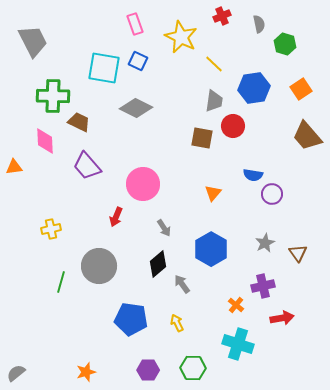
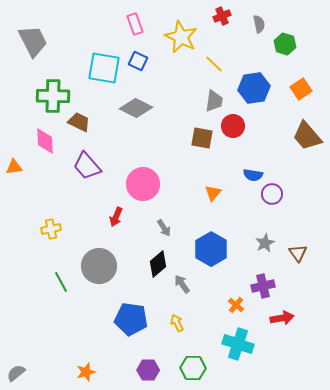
green line at (61, 282): rotated 45 degrees counterclockwise
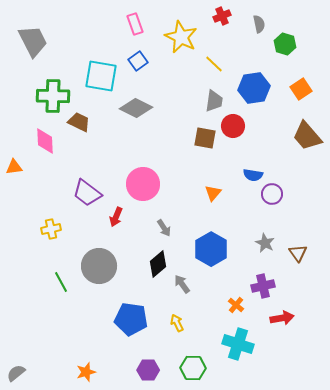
blue square at (138, 61): rotated 30 degrees clockwise
cyan square at (104, 68): moved 3 px left, 8 px down
brown square at (202, 138): moved 3 px right
purple trapezoid at (87, 166): moved 27 px down; rotated 12 degrees counterclockwise
gray star at (265, 243): rotated 18 degrees counterclockwise
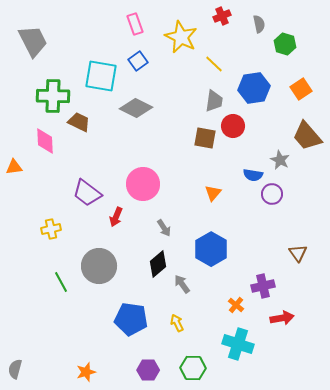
gray star at (265, 243): moved 15 px right, 83 px up
gray semicircle at (16, 373): moved 1 px left, 4 px up; rotated 36 degrees counterclockwise
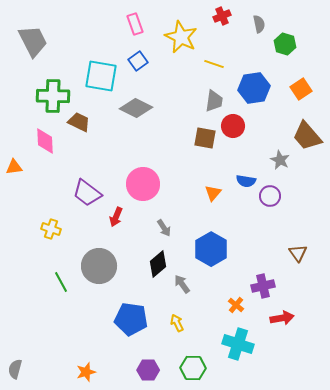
yellow line at (214, 64): rotated 24 degrees counterclockwise
blue semicircle at (253, 175): moved 7 px left, 6 px down
purple circle at (272, 194): moved 2 px left, 2 px down
yellow cross at (51, 229): rotated 30 degrees clockwise
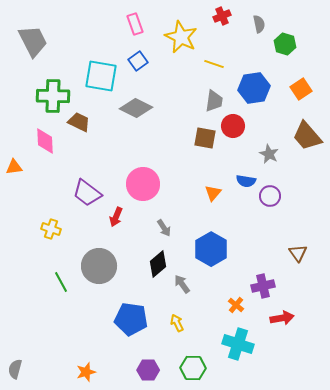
gray star at (280, 160): moved 11 px left, 6 px up
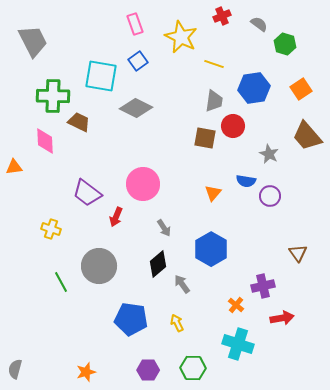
gray semicircle at (259, 24): rotated 42 degrees counterclockwise
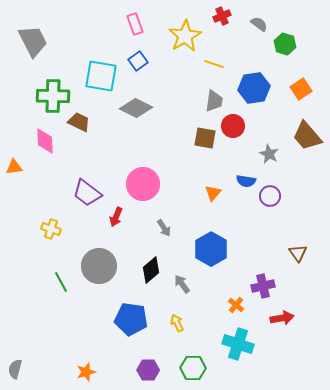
yellow star at (181, 37): moved 4 px right, 1 px up; rotated 16 degrees clockwise
black diamond at (158, 264): moved 7 px left, 6 px down
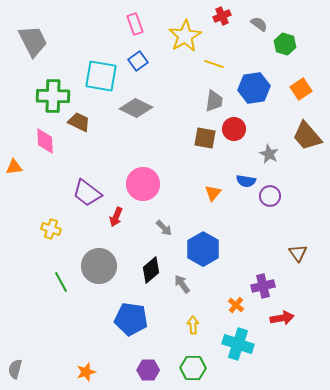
red circle at (233, 126): moved 1 px right, 3 px down
gray arrow at (164, 228): rotated 12 degrees counterclockwise
blue hexagon at (211, 249): moved 8 px left
yellow arrow at (177, 323): moved 16 px right, 2 px down; rotated 24 degrees clockwise
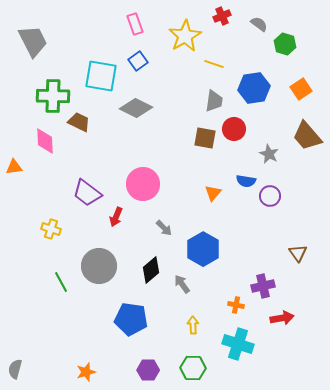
orange cross at (236, 305): rotated 28 degrees counterclockwise
